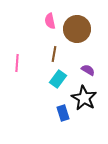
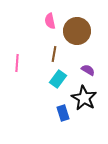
brown circle: moved 2 px down
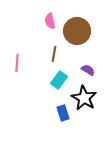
cyan rectangle: moved 1 px right, 1 px down
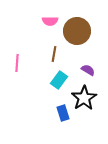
pink semicircle: rotated 77 degrees counterclockwise
black star: rotated 10 degrees clockwise
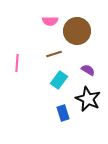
brown line: rotated 63 degrees clockwise
black star: moved 4 px right, 1 px down; rotated 15 degrees counterclockwise
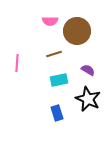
cyan rectangle: rotated 42 degrees clockwise
blue rectangle: moved 6 px left
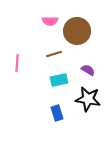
black star: rotated 15 degrees counterclockwise
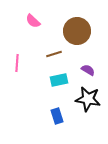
pink semicircle: moved 17 px left; rotated 42 degrees clockwise
blue rectangle: moved 3 px down
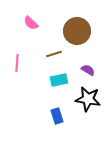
pink semicircle: moved 2 px left, 2 px down
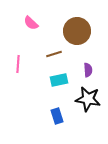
pink line: moved 1 px right, 1 px down
purple semicircle: rotated 56 degrees clockwise
